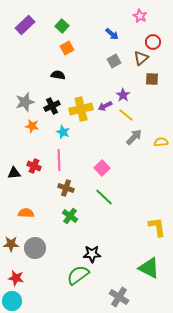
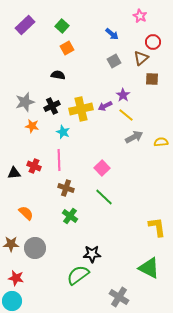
gray arrow: rotated 18 degrees clockwise
orange semicircle: rotated 42 degrees clockwise
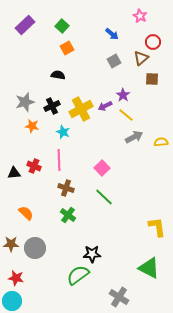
yellow cross: rotated 15 degrees counterclockwise
green cross: moved 2 px left, 1 px up
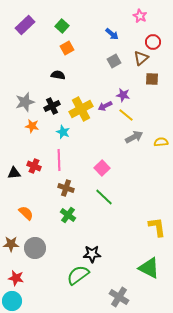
purple star: rotated 24 degrees counterclockwise
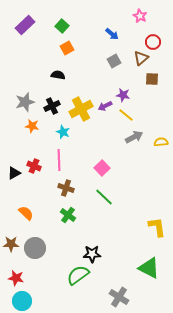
black triangle: rotated 24 degrees counterclockwise
cyan circle: moved 10 px right
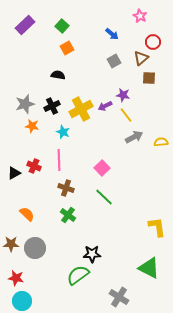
brown square: moved 3 px left, 1 px up
gray star: moved 2 px down
yellow line: rotated 14 degrees clockwise
orange semicircle: moved 1 px right, 1 px down
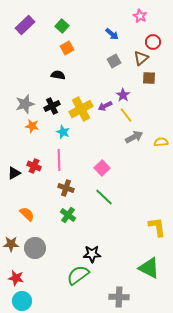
purple star: rotated 24 degrees clockwise
gray cross: rotated 30 degrees counterclockwise
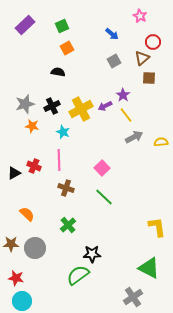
green square: rotated 24 degrees clockwise
brown triangle: moved 1 px right
black semicircle: moved 3 px up
green cross: moved 10 px down; rotated 14 degrees clockwise
gray cross: moved 14 px right; rotated 36 degrees counterclockwise
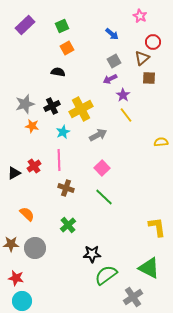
purple arrow: moved 5 px right, 27 px up
cyan star: rotated 24 degrees clockwise
gray arrow: moved 36 px left, 2 px up
red cross: rotated 32 degrees clockwise
green semicircle: moved 28 px right
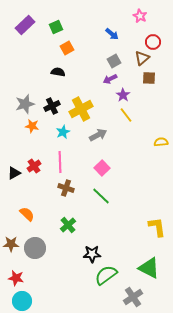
green square: moved 6 px left, 1 px down
pink line: moved 1 px right, 2 px down
green line: moved 3 px left, 1 px up
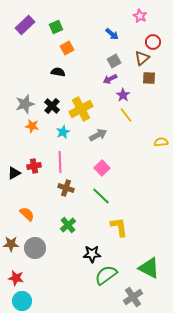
black cross: rotated 21 degrees counterclockwise
red cross: rotated 24 degrees clockwise
yellow L-shape: moved 38 px left
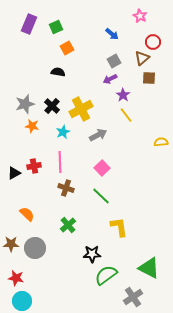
purple rectangle: moved 4 px right, 1 px up; rotated 24 degrees counterclockwise
